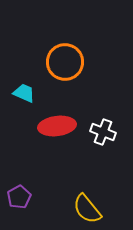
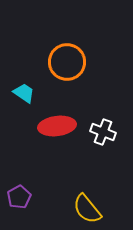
orange circle: moved 2 px right
cyan trapezoid: rotated 10 degrees clockwise
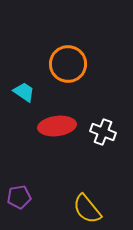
orange circle: moved 1 px right, 2 px down
cyan trapezoid: moved 1 px up
purple pentagon: rotated 20 degrees clockwise
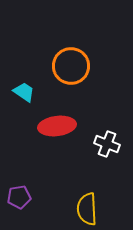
orange circle: moved 3 px right, 2 px down
white cross: moved 4 px right, 12 px down
yellow semicircle: rotated 36 degrees clockwise
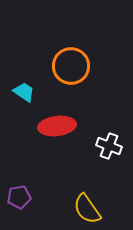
white cross: moved 2 px right, 2 px down
yellow semicircle: rotated 32 degrees counterclockwise
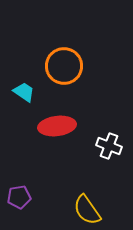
orange circle: moved 7 px left
yellow semicircle: moved 1 px down
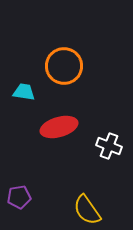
cyan trapezoid: rotated 25 degrees counterclockwise
red ellipse: moved 2 px right, 1 px down; rotated 9 degrees counterclockwise
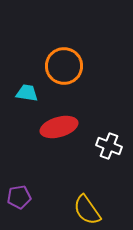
cyan trapezoid: moved 3 px right, 1 px down
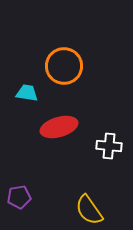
white cross: rotated 15 degrees counterclockwise
yellow semicircle: moved 2 px right
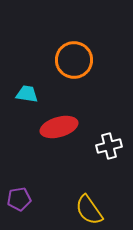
orange circle: moved 10 px right, 6 px up
cyan trapezoid: moved 1 px down
white cross: rotated 20 degrees counterclockwise
purple pentagon: moved 2 px down
